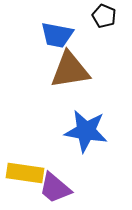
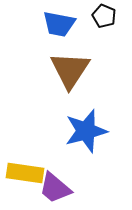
blue trapezoid: moved 2 px right, 11 px up
brown triangle: rotated 48 degrees counterclockwise
blue star: rotated 24 degrees counterclockwise
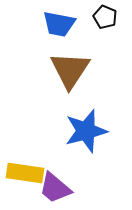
black pentagon: moved 1 px right, 1 px down
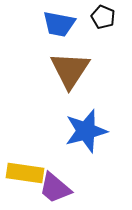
black pentagon: moved 2 px left
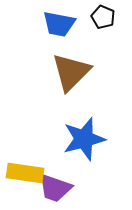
brown triangle: moved 1 px right, 2 px down; rotated 12 degrees clockwise
blue star: moved 2 px left, 8 px down
purple trapezoid: rotated 21 degrees counterclockwise
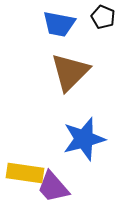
brown triangle: moved 1 px left
purple trapezoid: moved 2 px left, 1 px up; rotated 30 degrees clockwise
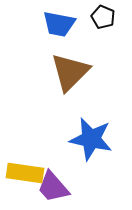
blue star: moved 7 px right; rotated 27 degrees clockwise
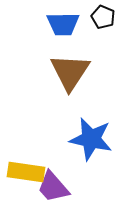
blue trapezoid: moved 4 px right; rotated 12 degrees counterclockwise
brown triangle: rotated 12 degrees counterclockwise
yellow rectangle: moved 1 px right, 1 px up
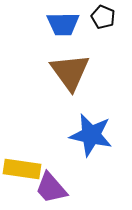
brown triangle: rotated 9 degrees counterclockwise
blue star: moved 4 px up
yellow rectangle: moved 4 px left, 3 px up
purple trapezoid: moved 2 px left, 1 px down
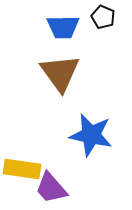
blue trapezoid: moved 3 px down
brown triangle: moved 10 px left, 1 px down
